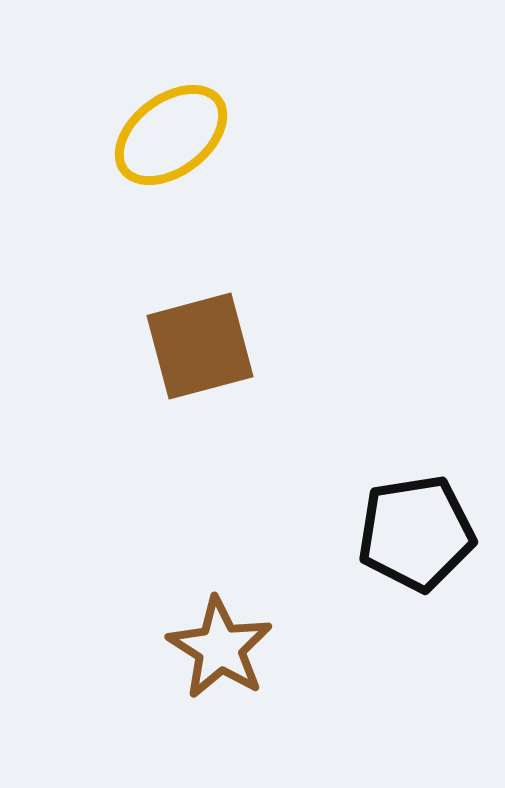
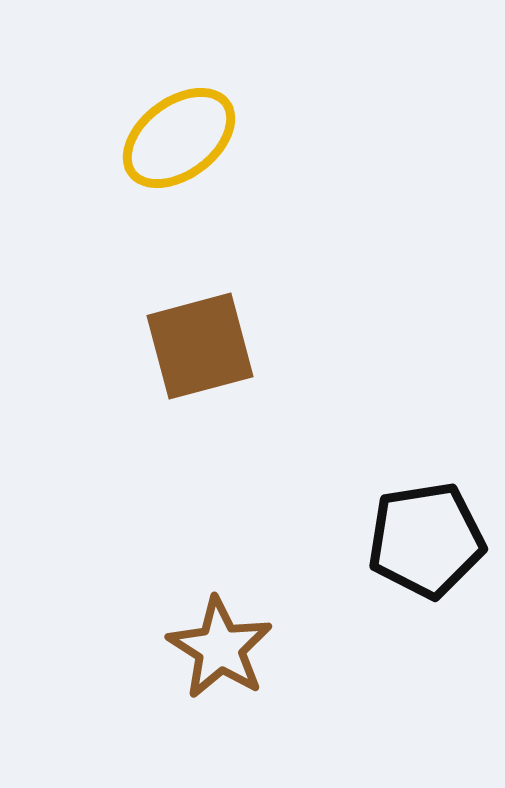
yellow ellipse: moved 8 px right, 3 px down
black pentagon: moved 10 px right, 7 px down
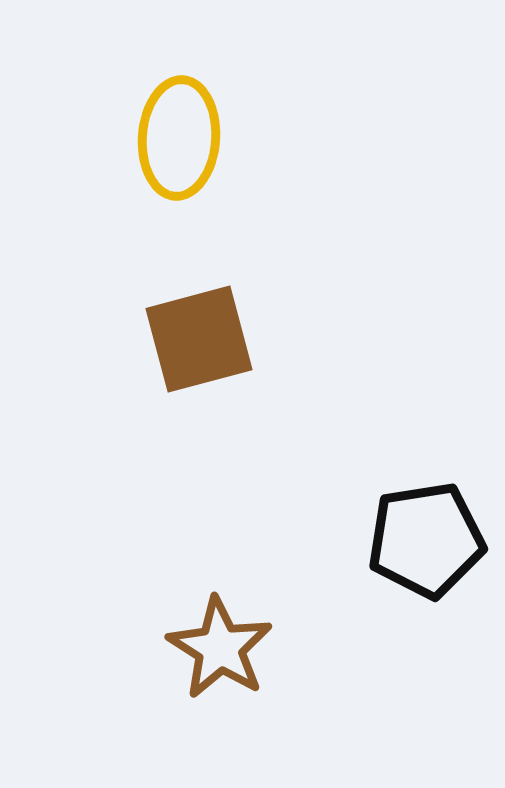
yellow ellipse: rotated 49 degrees counterclockwise
brown square: moved 1 px left, 7 px up
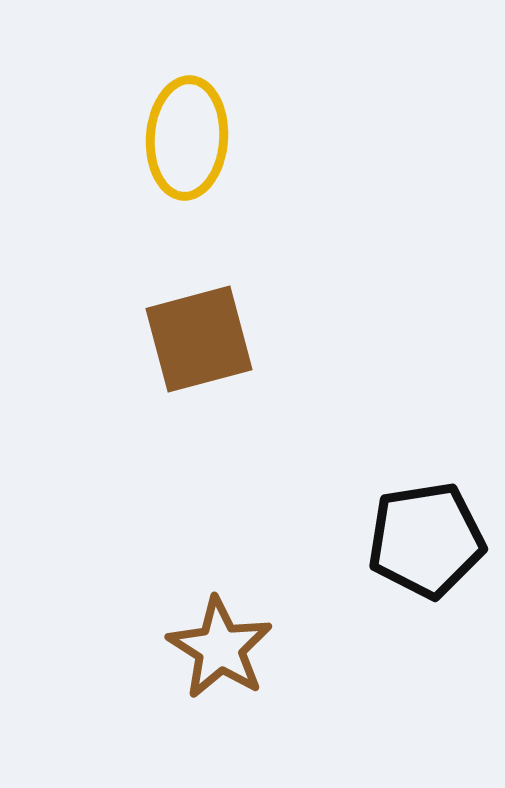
yellow ellipse: moved 8 px right
